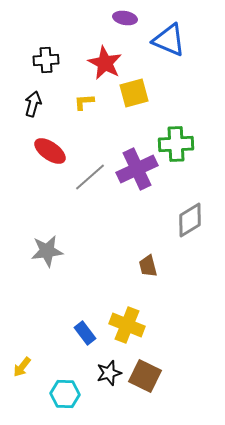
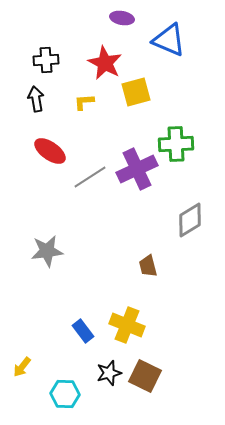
purple ellipse: moved 3 px left
yellow square: moved 2 px right, 1 px up
black arrow: moved 3 px right, 5 px up; rotated 25 degrees counterclockwise
gray line: rotated 8 degrees clockwise
blue rectangle: moved 2 px left, 2 px up
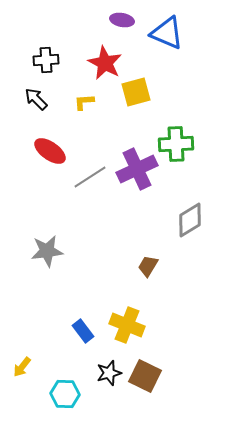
purple ellipse: moved 2 px down
blue triangle: moved 2 px left, 7 px up
black arrow: rotated 35 degrees counterclockwise
brown trapezoid: rotated 45 degrees clockwise
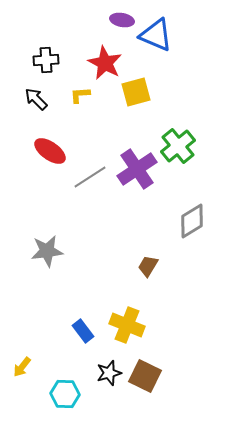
blue triangle: moved 11 px left, 2 px down
yellow L-shape: moved 4 px left, 7 px up
green cross: moved 2 px right, 2 px down; rotated 36 degrees counterclockwise
purple cross: rotated 9 degrees counterclockwise
gray diamond: moved 2 px right, 1 px down
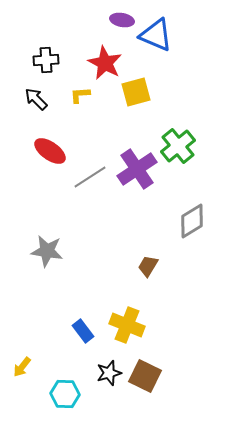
gray star: rotated 16 degrees clockwise
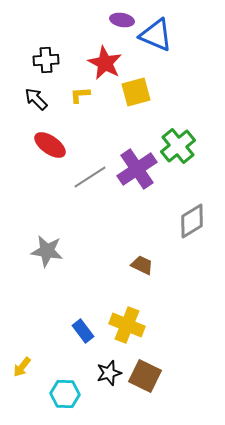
red ellipse: moved 6 px up
brown trapezoid: moved 6 px left, 1 px up; rotated 85 degrees clockwise
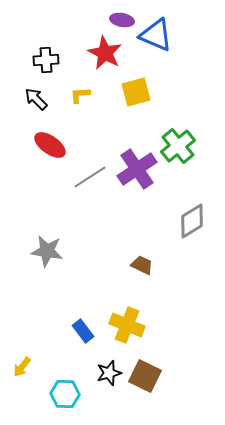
red star: moved 10 px up
